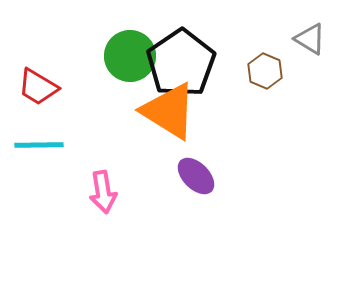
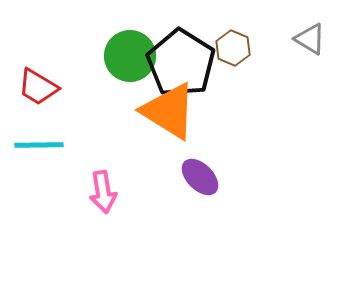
black pentagon: rotated 6 degrees counterclockwise
brown hexagon: moved 32 px left, 23 px up
purple ellipse: moved 4 px right, 1 px down
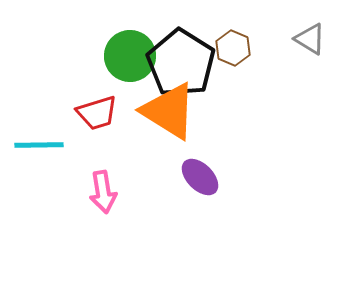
red trapezoid: moved 59 px right, 26 px down; rotated 48 degrees counterclockwise
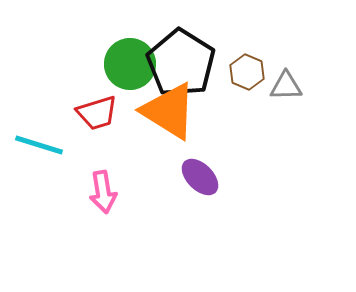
gray triangle: moved 24 px left, 47 px down; rotated 32 degrees counterclockwise
brown hexagon: moved 14 px right, 24 px down
green circle: moved 8 px down
cyan line: rotated 18 degrees clockwise
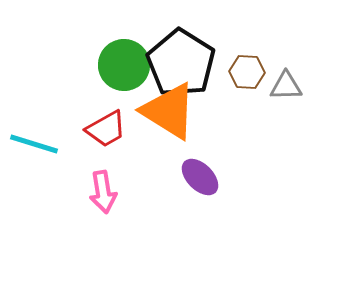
green circle: moved 6 px left, 1 px down
brown hexagon: rotated 20 degrees counterclockwise
red trapezoid: moved 9 px right, 16 px down; rotated 12 degrees counterclockwise
cyan line: moved 5 px left, 1 px up
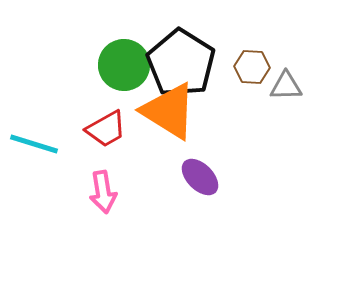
brown hexagon: moved 5 px right, 5 px up
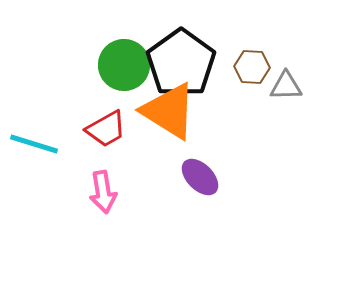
black pentagon: rotated 4 degrees clockwise
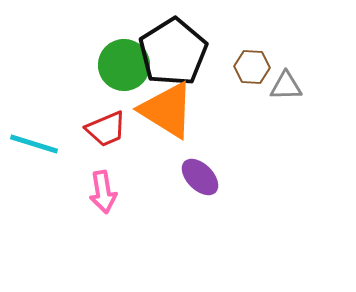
black pentagon: moved 8 px left, 11 px up; rotated 4 degrees clockwise
orange triangle: moved 2 px left, 1 px up
red trapezoid: rotated 6 degrees clockwise
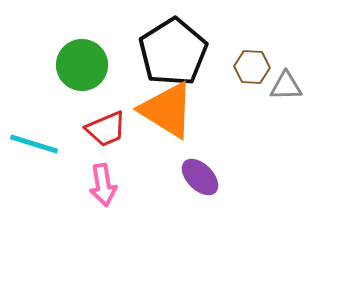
green circle: moved 42 px left
pink arrow: moved 7 px up
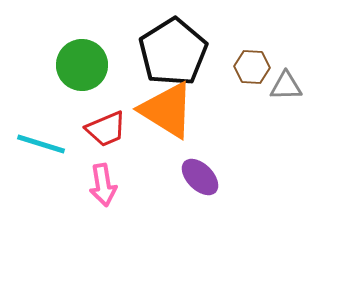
cyan line: moved 7 px right
